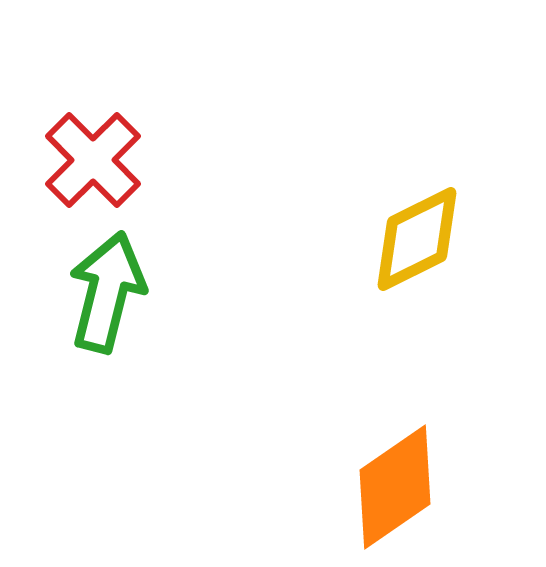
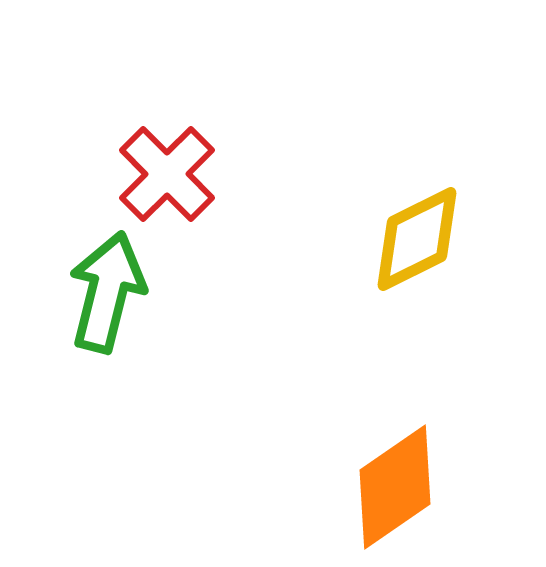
red cross: moved 74 px right, 14 px down
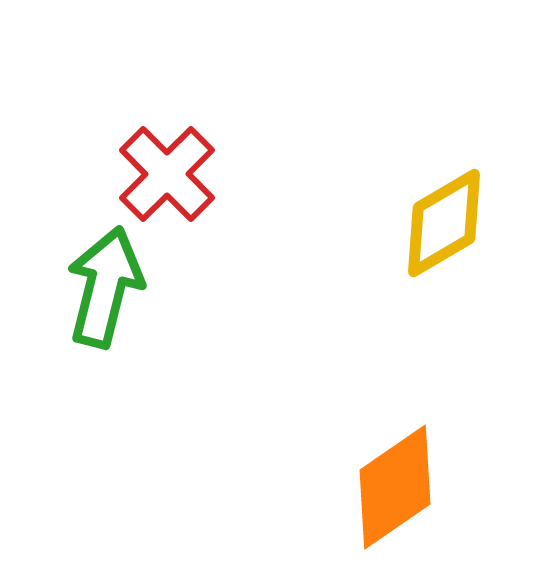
yellow diamond: moved 27 px right, 16 px up; rotated 4 degrees counterclockwise
green arrow: moved 2 px left, 5 px up
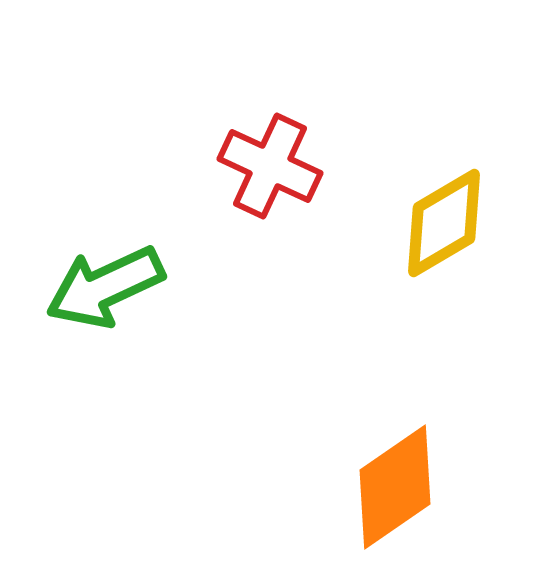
red cross: moved 103 px right, 8 px up; rotated 20 degrees counterclockwise
green arrow: rotated 129 degrees counterclockwise
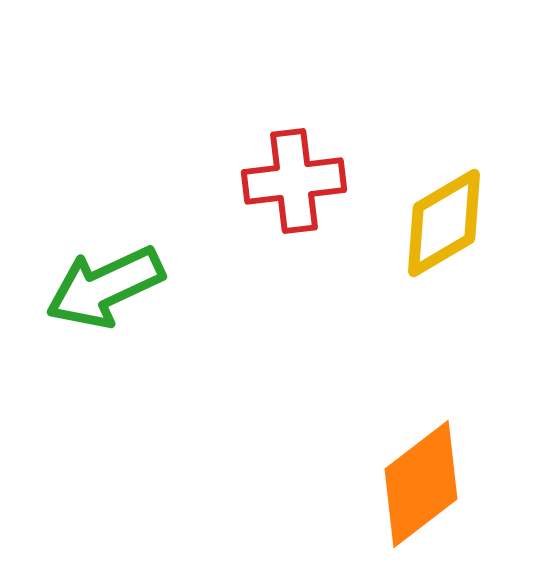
red cross: moved 24 px right, 15 px down; rotated 32 degrees counterclockwise
orange diamond: moved 26 px right, 3 px up; rotated 3 degrees counterclockwise
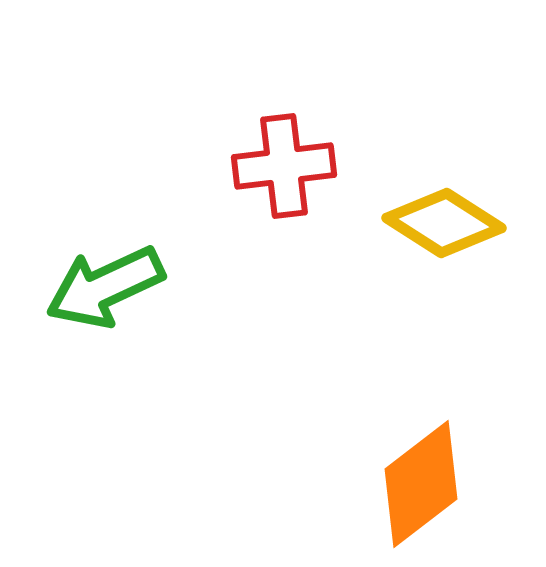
red cross: moved 10 px left, 15 px up
yellow diamond: rotated 63 degrees clockwise
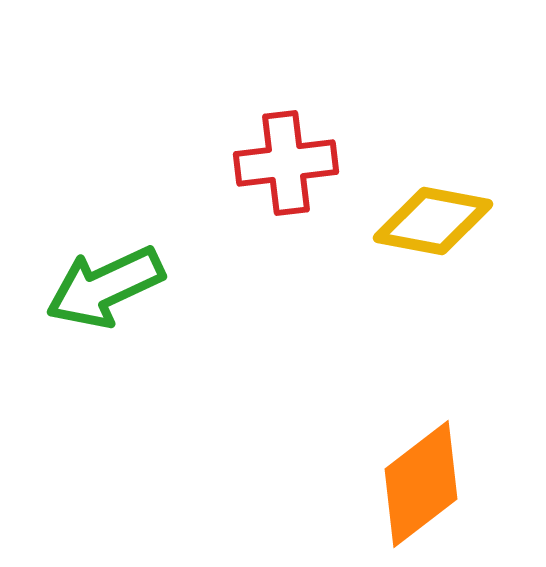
red cross: moved 2 px right, 3 px up
yellow diamond: moved 11 px left, 2 px up; rotated 22 degrees counterclockwise
